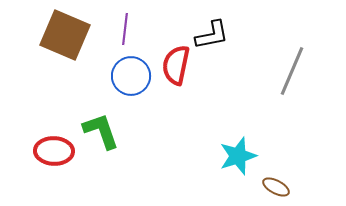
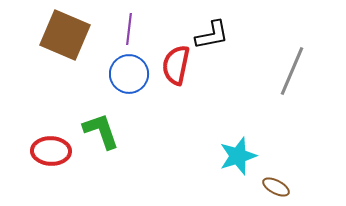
purple line: moved 4 px right
blue circle: moved 2 px left, 2 px up
red ellipse: moved 3 px left
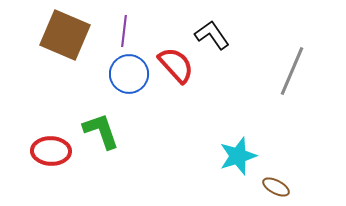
purple line: moved 5 px left, 2 px down
black L-shape: rotated 114 degrees counterclockwise
red semicircle: rotated 126 degrees clockwise
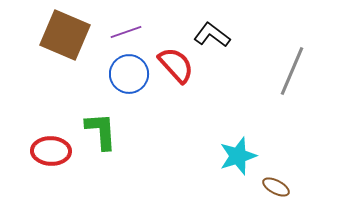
purple line: moved 2 px right, 1 px down; rotated 64 degrees clockwise
black L-shape: rotated 18 degrees counterclockwise
green L-shape: rotated 15 degrees clockwise
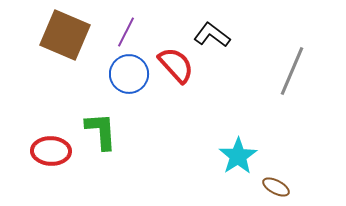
purple line: rotated 44 degrees counterclockwise
cyan star: rotated 15 degrees counterclockwise
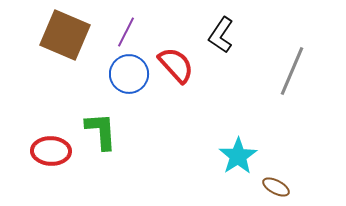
black L-shape: moved 9 px right; rotated 93 degrees counterclockwise
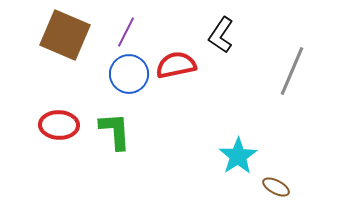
red semicircle: rotated 60 degrees counterclockwise
green L-shape: moved 14 px right
red ellipse: moved 8 px right, 26 px up
